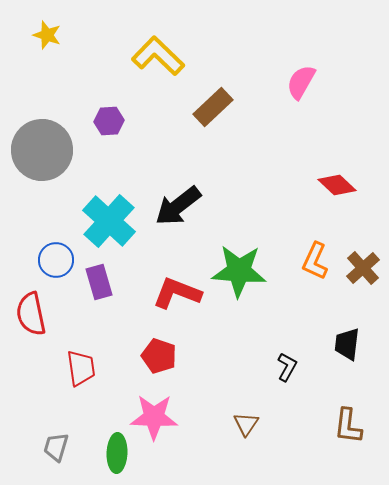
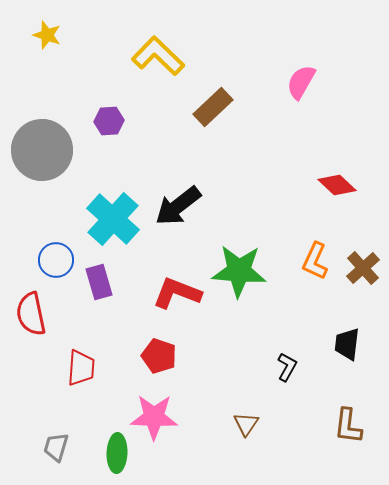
cyan cross: moved 4 px right, 2 px up
red trapezoid: rotated 12 degrees clockwise
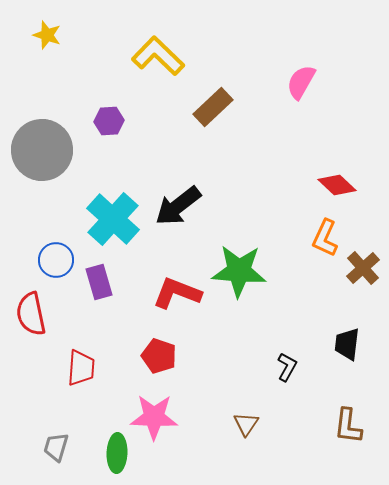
orange L-shape: moved 10 px right, 23 px up
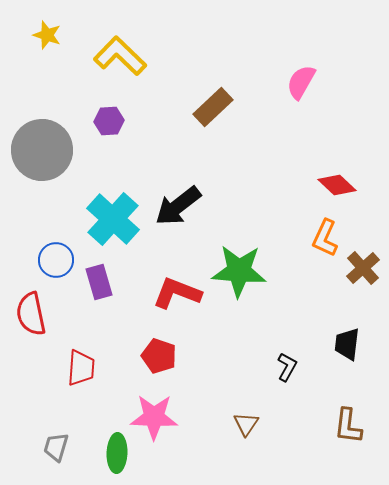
yellow L-shape: moved 38 px left
